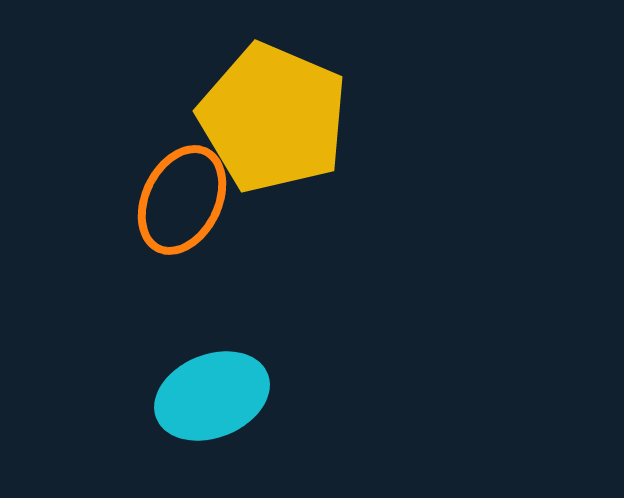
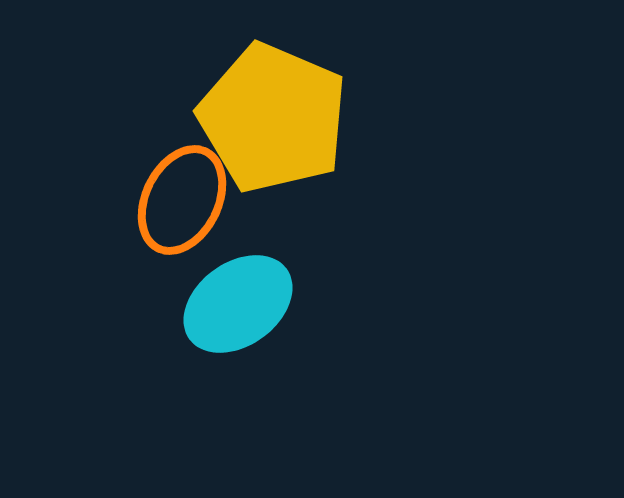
cyan ellipse: moved 26 px right, 92 px up; rotated 14 degrees counterclockwise
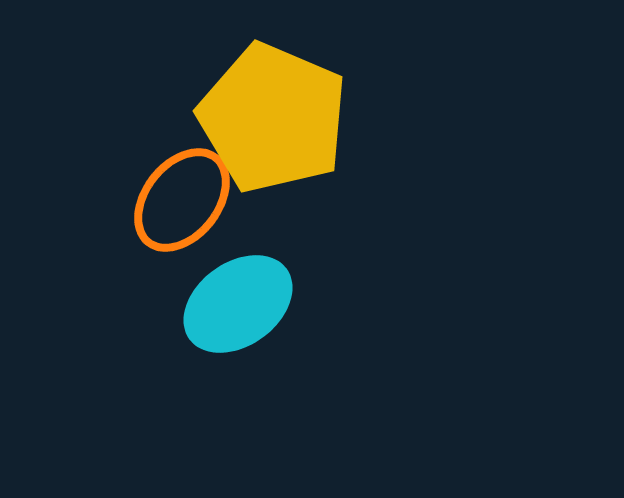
orange ellipse: rotated 12 degrees clockwise
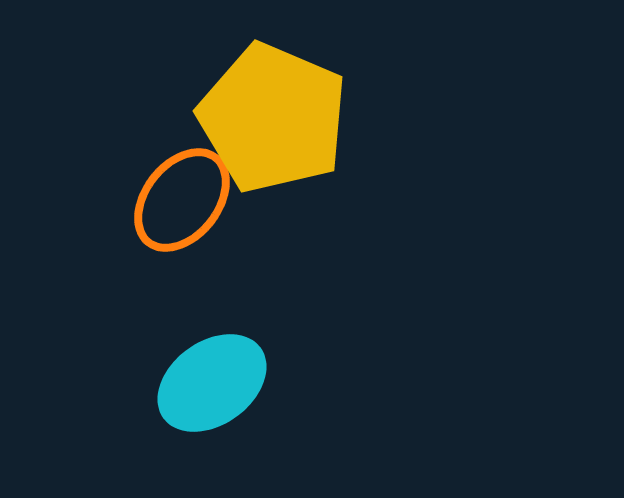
cyan ellipse: moved 26 px left, 79 px down
